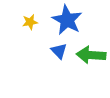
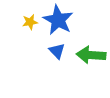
blue star: moved 9 px left
blue triangle: moved 2 px left
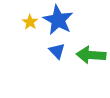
yellow star: rotated 28 degrees counterclockwise
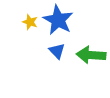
yellow star: rotated 14 degrees counterclockwise
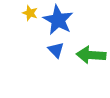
yellow star: moved 9 px up
blue triangle: moved 1 px left, 1 px up
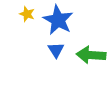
yellow star: moved 3 px left, 1 px down
blue triangle: rotated 12 degrees clockwise
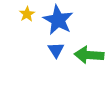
yellow star: rotated 21 degrees clockwise
green arrow: moved 2 px left
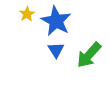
blue star: moved 2 px left, 1 px down
green arrow: rotated 52 degrees counterclockwise
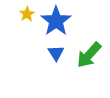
blue star: rotated 8 degrees clockwise
blue triangle: moved 3 px down
